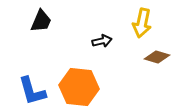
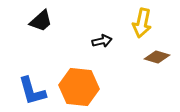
black trapezoid: rotated 25 degrees clockwise
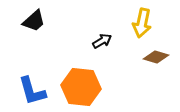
black trapezoid: moved 7 px left
black arrow: rotated 18 degrees counterclockwise
brown diamond: moved 1 px left
orange hexagon: moved 2 px right
